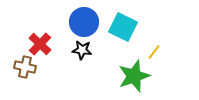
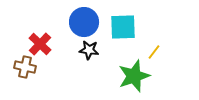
cyan square: rotated 28 degrees counterclockwise
black star: moved 7 px right
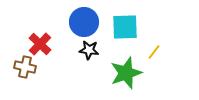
cyan square: moved 2 px right
green star: moved 8 px left, 3 px up
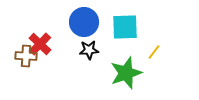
black star: rotated 12 degrees counterclockwise
brown cross: moved 1 px right, 11 px up; rotated 10 degrees counterclockwise
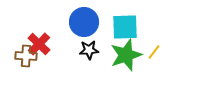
red cross: moved 1 px left
green star: moved 18 px up
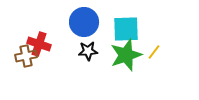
cyan square: moved 1 px right, 2 px down
red cross: rotated 25 degrees counterclockwise
black star: moved 1 px left, 1 px down
brown cross: rotated 15 degrees counterclockwise
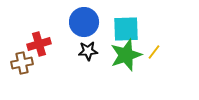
red cross: rotated 35 degrees counterclockwise
brown cross: moved 4 px left, 7 px down
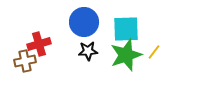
brown cross: moved 3 px right, 2 px up
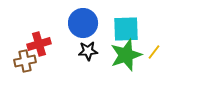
blue circle: moved 1 px left, 1 px down
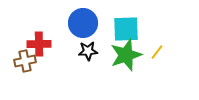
red cross: rotated 15 degrees clockwise
yellow line: moved 3 px right
